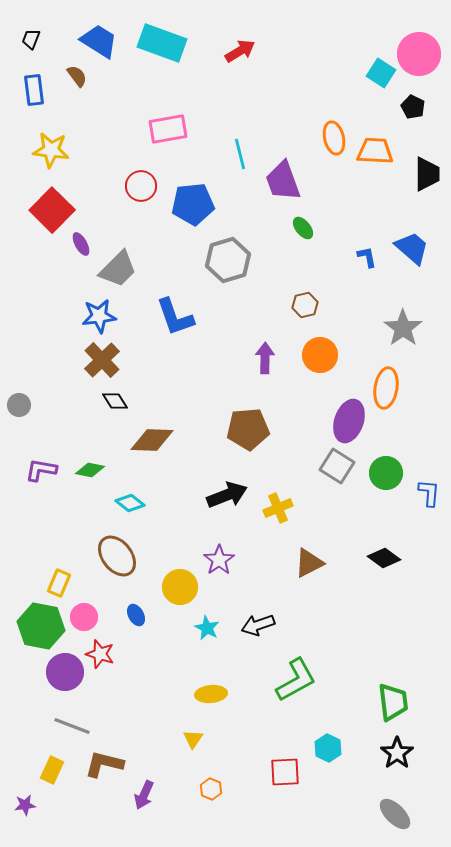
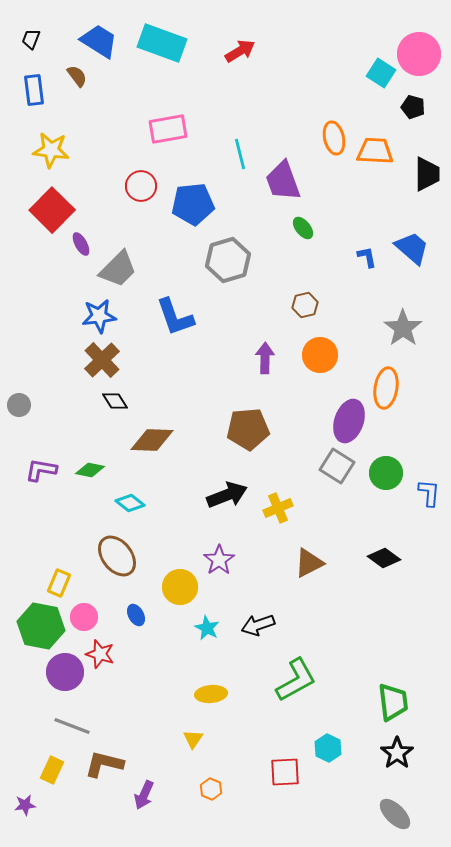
black pentagon at (413, 107): rotated 10 degrees counterclockwise
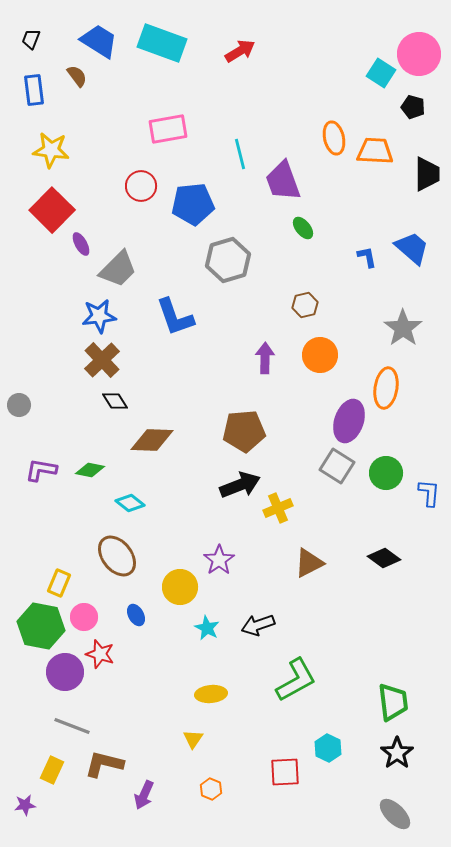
brown pentagon at (248, 429): moved 4 px left, 2 px down
black arrow at (227, 495): moved 13 px right, 10 px up
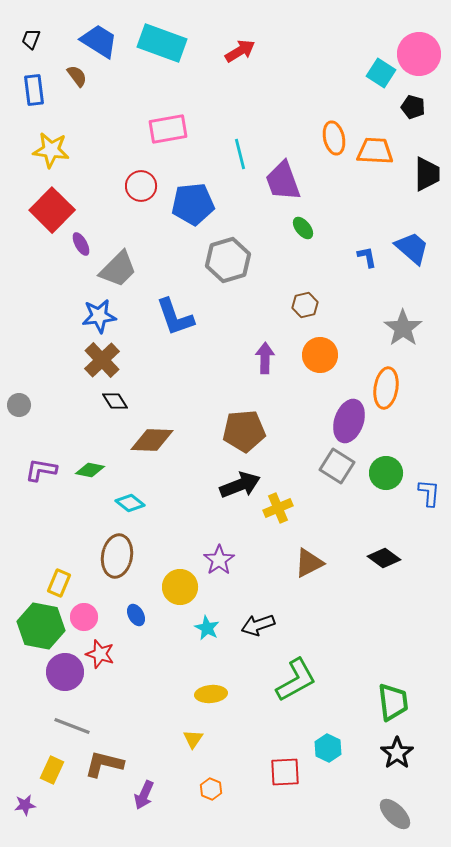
brown ellipse at (117, 556): rotated 48 degrees clockwise
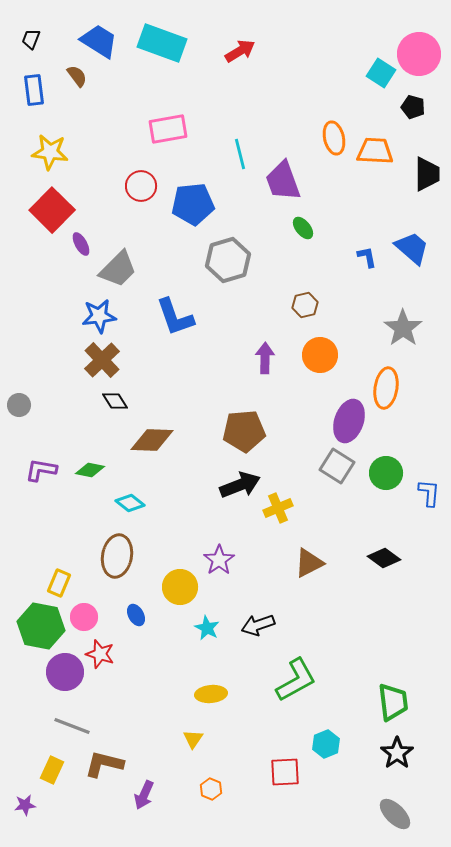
yellow star at (51, 150): moved 1 px left, 2 px down
cyan hexagon at (328, 748): moved 2 px left, 4 px up; rotated 12 degrees clockwise
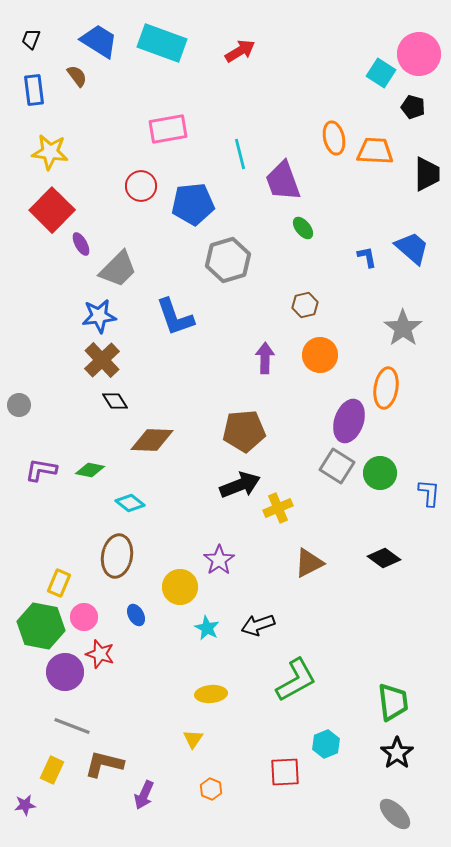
green circle at (386, 473): moved 6 px left
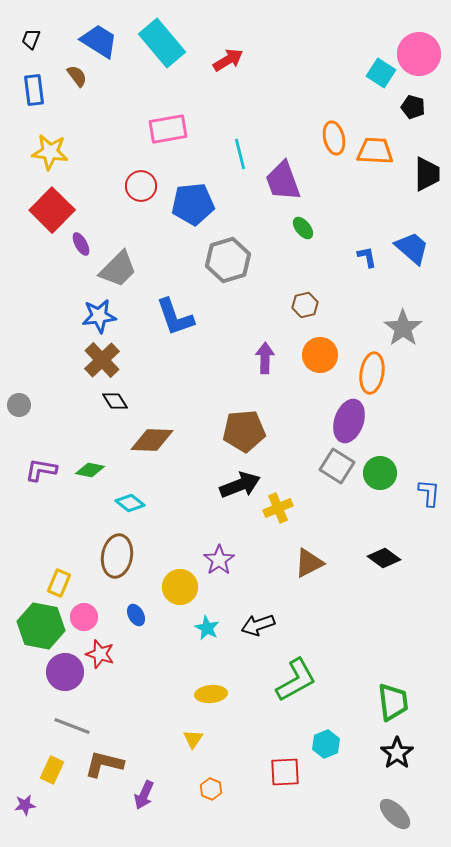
cyan rectangle at (162, 43): rotated 30 degrees clockwise
red arrow at (240, 51): moved 12 px left, 9 px down
orange ellipse at (386, 388): moved 14 px left, 15 px up
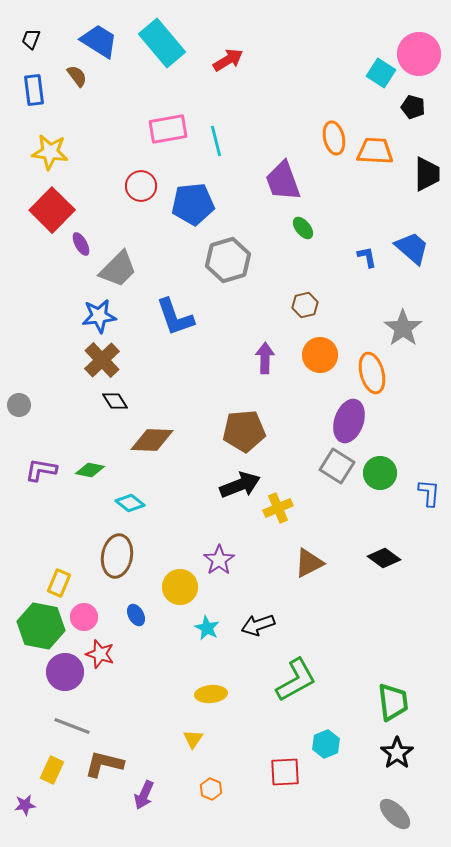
cyan line at (240, 154): moved 24 px left, 13 px up
orange ellipse at (372, 373): rotated 24 degrees counterclockwise
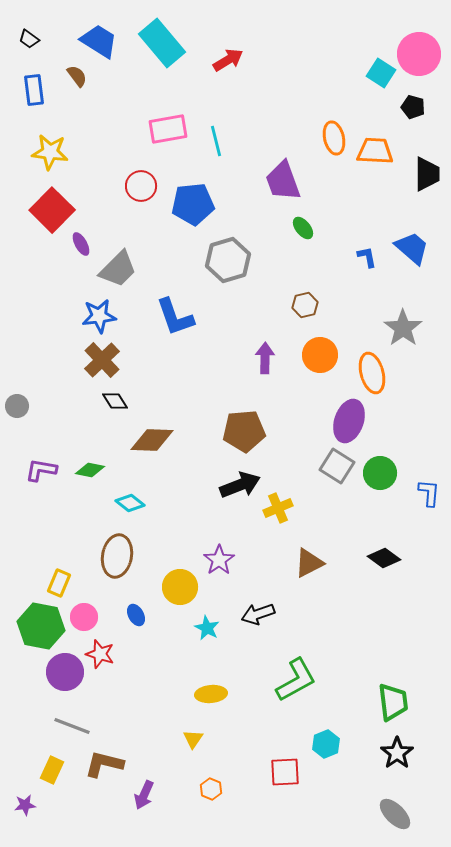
black trapezoid at (31, 39): moved 2 px left; rotated 75 degrees counterclockwise
gray circle at (19, 405): moved 2 px left, 1 px down
black arrow at (258, 625): moved 11 px up
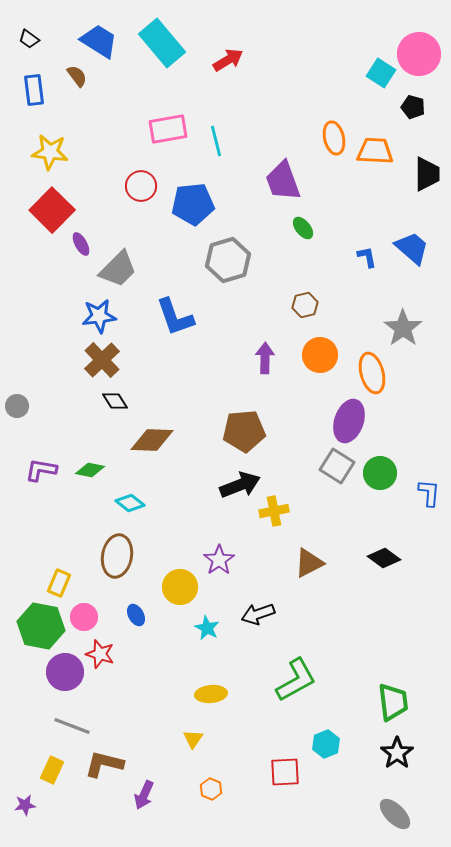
yellow cross at (278, 508): moved 4 px left, 3 px down; rotated 12 degrees clockwise
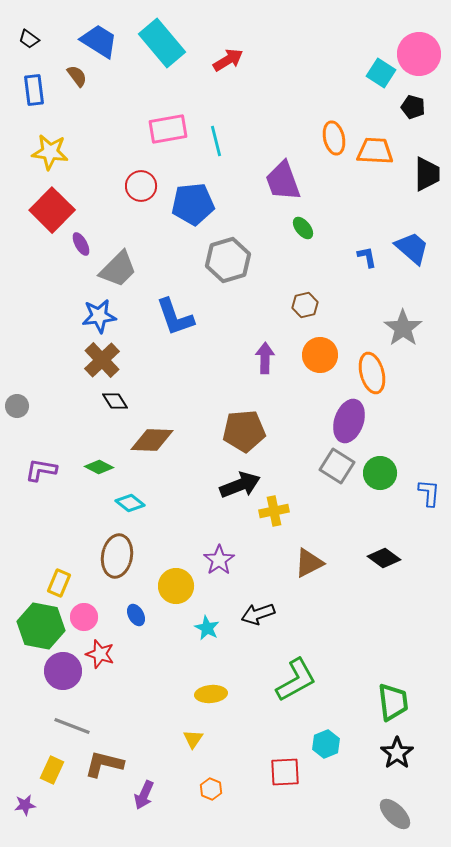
green diamond at (90, 470): moved 9 px right, 3 px up; rotated 16 degrees clockwise
yellow circle at (180, 587): moved 4 px left, 1 px up
purple circle at (65, 672): moved 2 px left, 1 px up
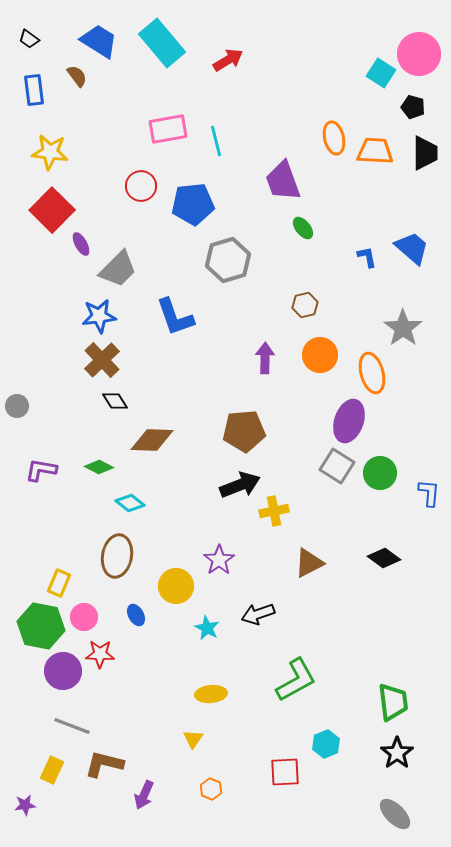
black trapezoid at (427, 174): moved 2 px left, 21 px up
red star at (100, 654): rotated 16 degrees counterclockwise
